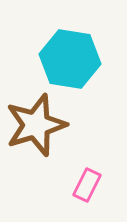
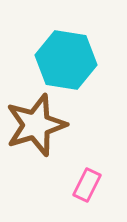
cyan hexagon: moved 4 px left, 1 px down
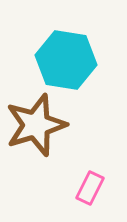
pink rectangle: moved 3 px right, 3 px down
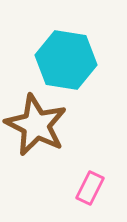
brown star: rotated 28 degrees counterclockwise
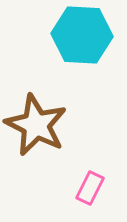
cyan hexagon: moved 16 px right, 25 px up; rotated 6 degrees counterclockwise
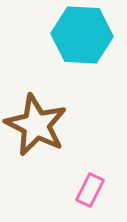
pink rectangle: moved 2 px down
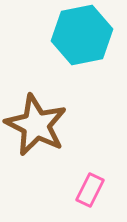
cyan hexagon: rotated 14 degrees counterclockwise
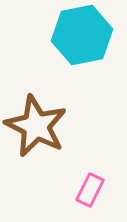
brown star: moved 1 px down
